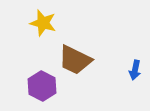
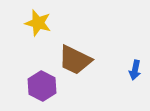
yellow star: moved 5 px left
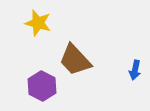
brown trapezoid: rotated 21 degrees clockwise
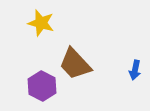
yellow star: moved 3 px right
brown trapezoid: moved 4 px down
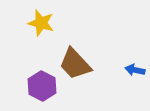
blue arrow: rotated 90 degrees clockwise
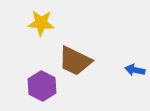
yellow star: rotated 12 degrees counterclockwise
brown trapezoid: moved 3 px up; rotated 21 degrees counterclockwise
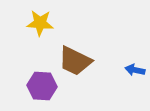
yellow star: moved 1 px left
purple hexagon: rotated 24 degrees counterclockwise
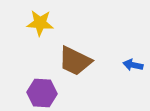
blue arrow: moved 2 px left, 5 px up
purple hexagon: moved 7 px down
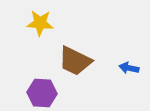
blue arrow: moved 4 px left, 3 px down
